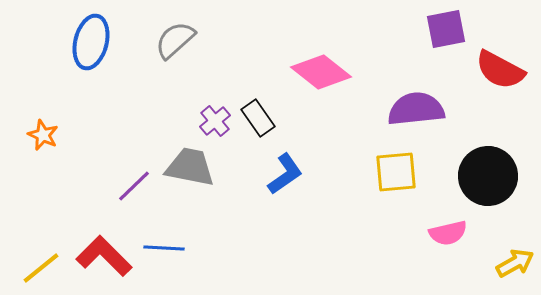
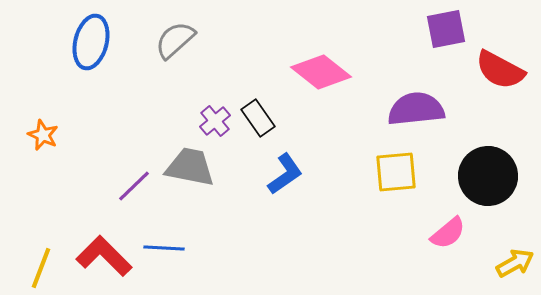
pink semicircle: rotated 27 degrees counterclockwise
yellow line: rotated 30 degrees counterclockwise
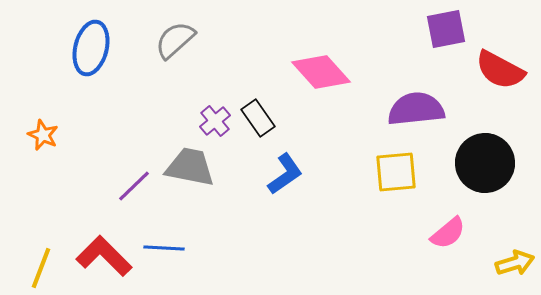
blue ellipse: moved 6 px down
pink diamond: rotated 10 degrees clockwise
black circle: moved 3 px left, 13 px up
yellow arrow: rotated 12 degrees clockwise
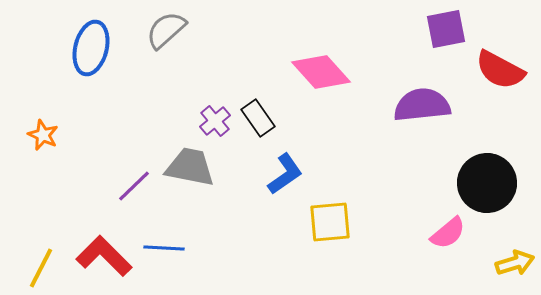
gray semicircle: moved 9 px left, 10 px up
purple semicircle: moved 6 px right, 4 px up
black circle: moved 2 px right, 20 px down
yellow square: moved 66 px left, 50 px down
yellow line: rotated 6 degrees clockwise
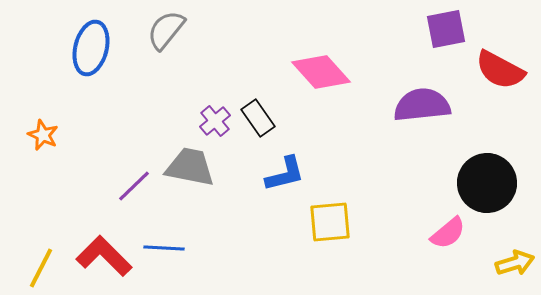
gray semicircle: rotated 9 degrees counterclockwise
blue L-shape: rotated 21 degrees clockwise
